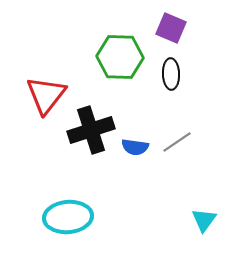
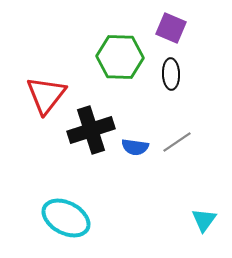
cyan ellipse: moved 2 px left, 1 px down; rotated 33 degrees clockwise
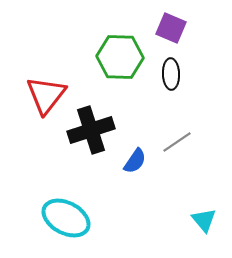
blue semicircle: moved 14 px down; rotated 64 degrees counterclockwise
cyan triangle: rotated 16 degrees counterclockwise
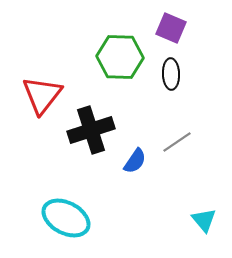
red triangle: moved 4 px left
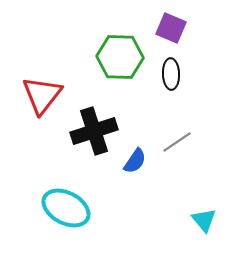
black cross: moved 3 px right, 1 px down
cyan ellipse: moved 10 px up
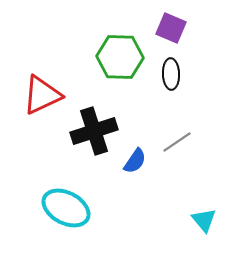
red triangle: rotated 27 degrees clockwise
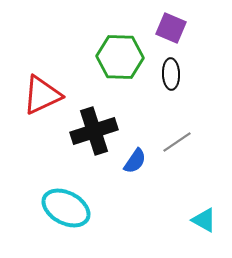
cyan triangle: rotated 20 degrees counterclockwise
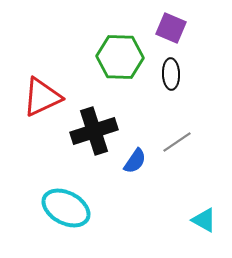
red triangle: moved 2 px down
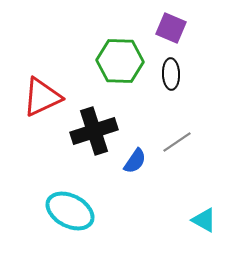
green hexagon: moved 4 px down
cyan ellipse: moved 4 px right, 3 px down
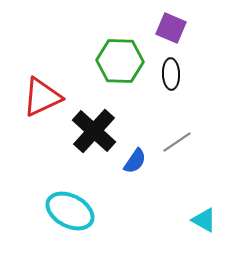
black cross: rotated 30 degrees counterclockwise
